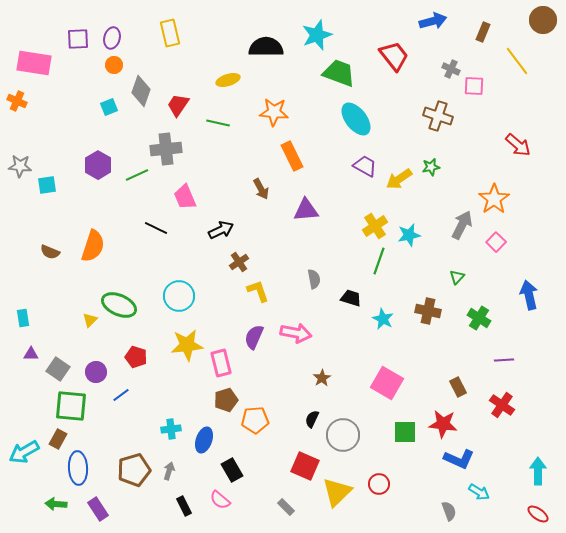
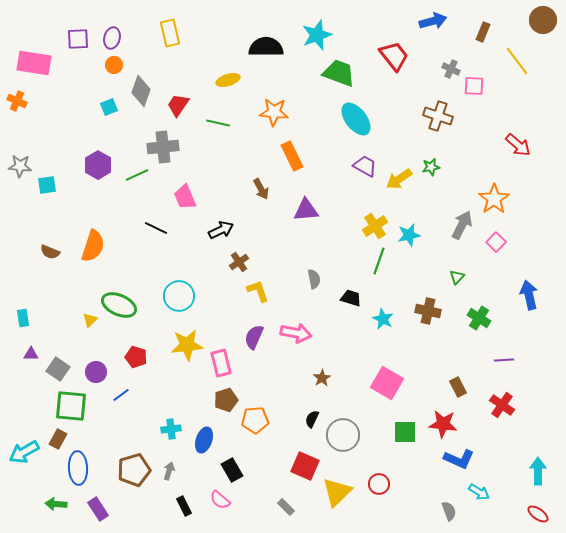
gray cross at (166, 149): moved 3 px left, 2 px up
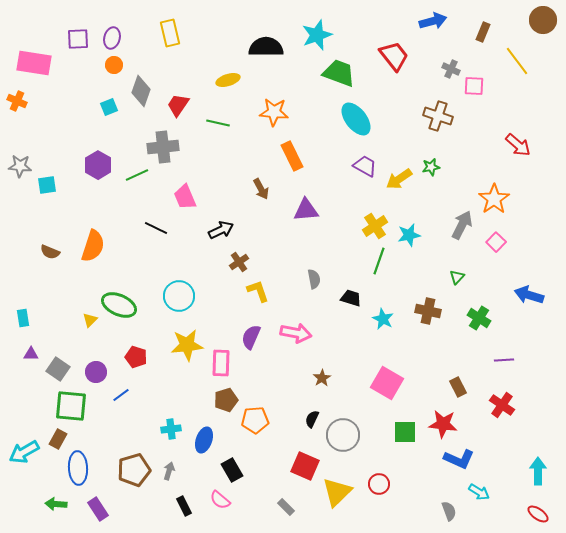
blue arrow at (529, 295): rotated 60 degrees counterclockwise
purple semicircle at (254, 337): moved 3 px left
pink rectangle at (221, 363): rotated 16 degrees clockwise
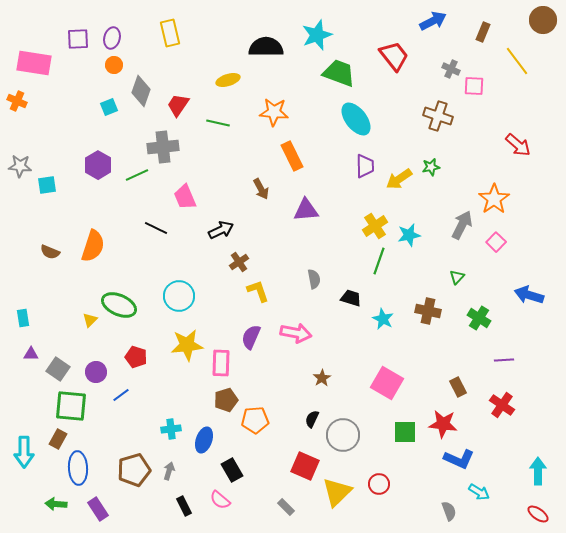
blue arrow at (433, 21): rotated 12 degrees counterclockwise
purple trapezoid at (365, 166): rotated 60 degrees clockwise
cyan arrow at (24, 452): rotated 60 degrees counterclockwise
